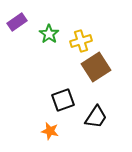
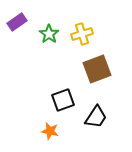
yellow cross: moved 1 px right, 7 px up
brown square: moved 1 px right, 2 px down; rotated 12 degrees clockwise
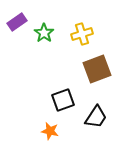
green star: moved 5 px left, 1 px up
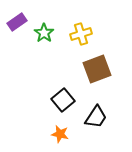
yellow cross: moved 1 px left
black square: rotated 20 degrees counterclockwise
orange star: moved 10 px right, 3 px down
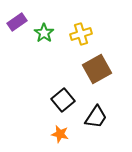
brown square: rotated 8 degrees counterclockwise
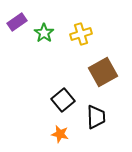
brown square: moved 6 px right, 3 px down
black trapezoid: rotated 35 degrees counterclockwise
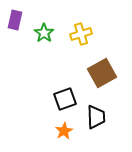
purple rectangle: moved 2 px left, 2 px up; rotated 42 degrees counterclockwise
brown square: moved 1 px left, 1 px down
black square: moved 2 px right, 1 px up; rotated 20 degrees clockwise
orange star: moved 4 px right, 3 px up; rotated 30 degrees clockwise
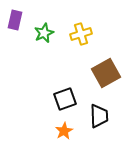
green star: rotated 12 degrees clockwise
brown square: moved 4 px right
black trapezoid: moved 3 px right, 1 px up
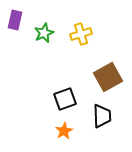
brown square: moved 2 px right, 4 px down
black trapezoid: moved 3 px right
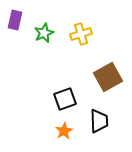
black trapezoid: moved 3 px left, 5 px down
